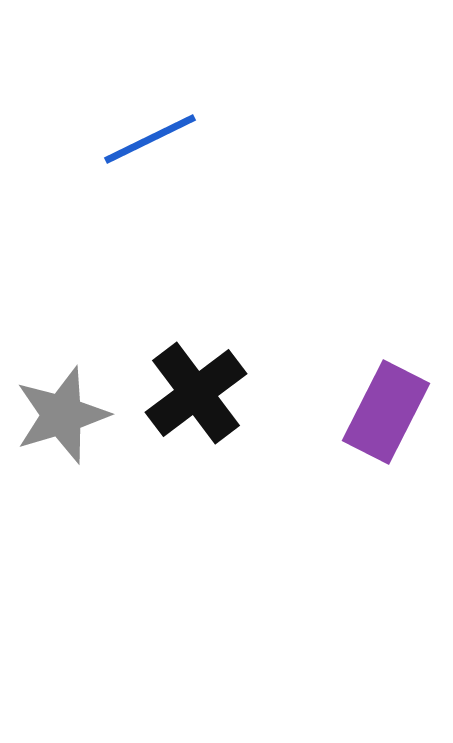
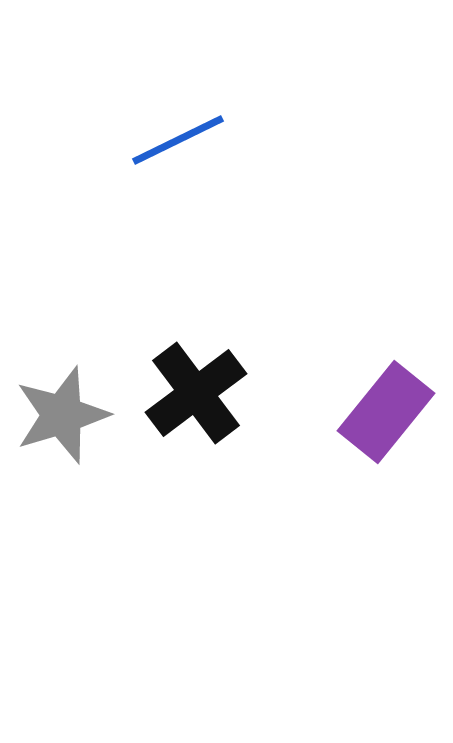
blue line: moved 28 px right, 1 px down
purple rectangle: rotated 12 degrees clockwise
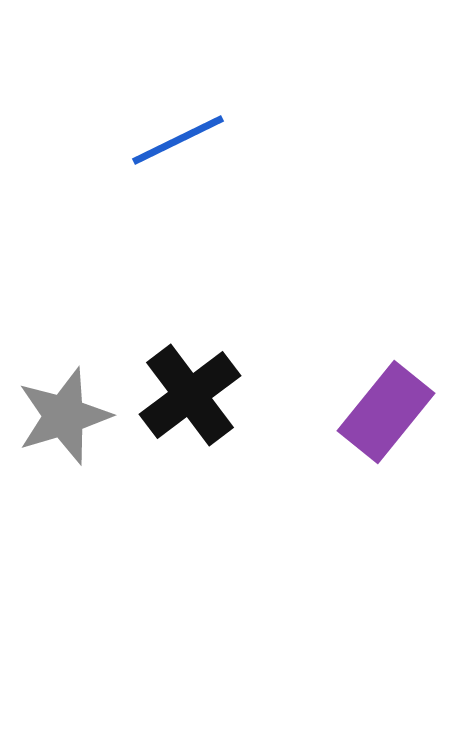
black cross: moved 6 px left, 2 px down
gray star: moved 2 px right, 1 px down
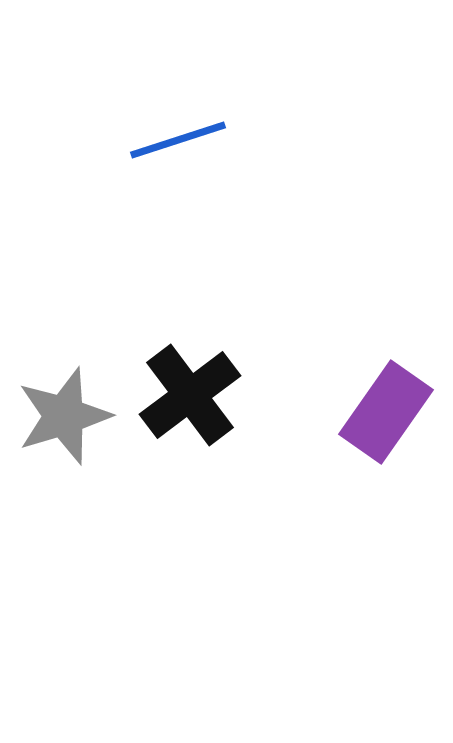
blue line: rotated 8 degrees clockwise
purple rectangle: rotated 4 degrees counterclockwise
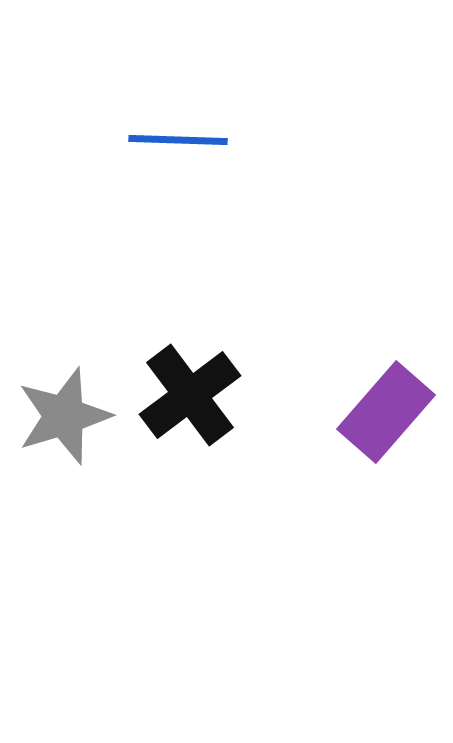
blue line: rotated 20 degrees clockwise
purple rectangle: rotated 6 degrees clockwise
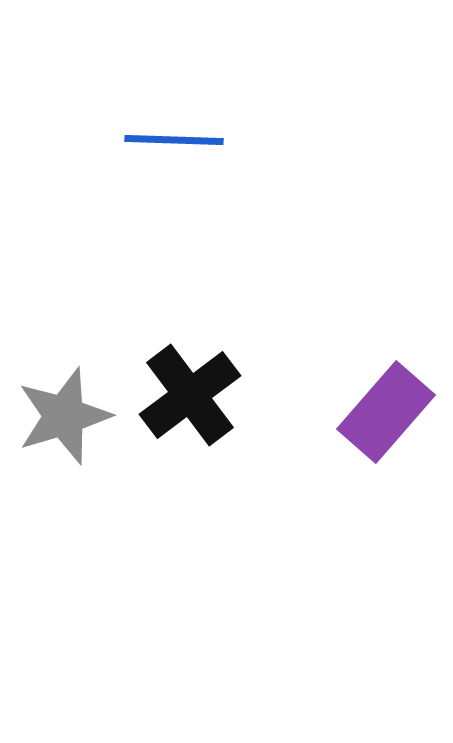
blue line: moved 4 px left
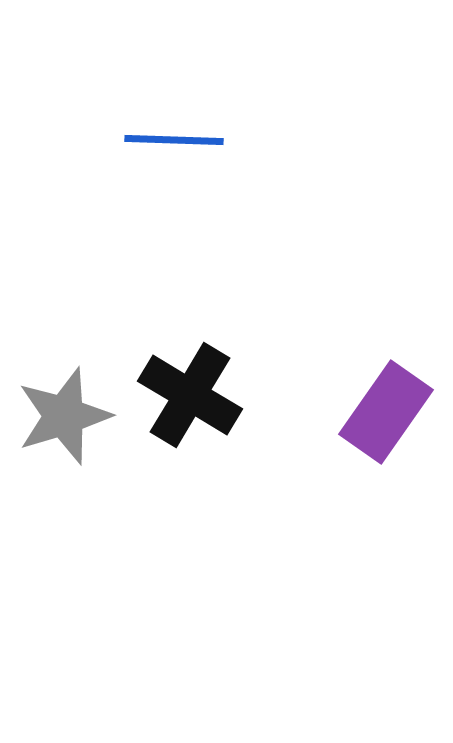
black cross: rotated 22 degrees counterclockwise
purple rectangle: rotated 6 degrees counterclockwise
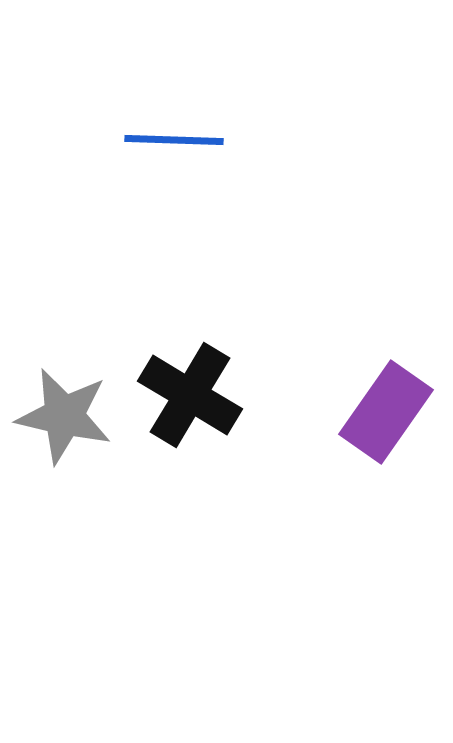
gray star: rotated 30 degrees clockwise
